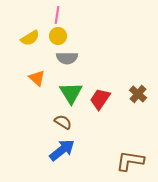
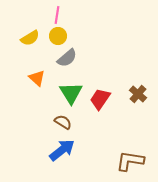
gray semicircle: rotated 40 degrees counterclockwise
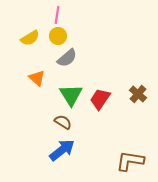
green triangle: moved 2 px down
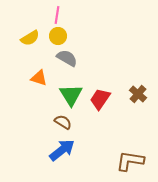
gray semicircle: rotated 110 degrees counterclockwise
orange triangle: moved 2 px right; rotated 24 degrees counterclockwise
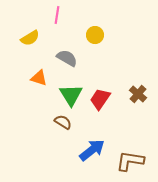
yellow circle: moved 37 px right, 1 px up
blue arrow: moved 30 px right
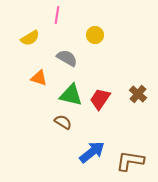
green triangle: rotated 45 degrees counterclockwise
blue arrow: moved 2 px down
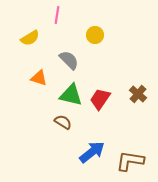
gray semicircle: moved 2 px right, 2 px down; rotated 15 degrees clockwise
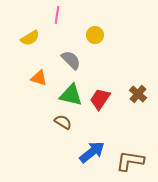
gray semicircle: moved 2 px right
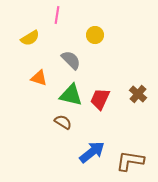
red trapezoid: rotated 10 degrees counterclockwise
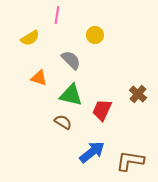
red trapezoid: moved 2 px right, 11 px down
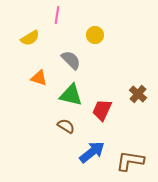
brown semicircle: moved 3 px right, 4 px down
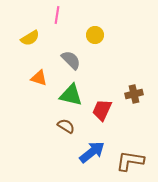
brown cross: moved 4 px left; rotated 36 degrees clockwise
